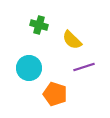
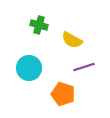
yellow semicircle: rotated 15 degrees counterclockwise
orange pentagon: moved 8 px right
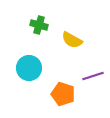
purple line: moved 9 px right, 9 px down
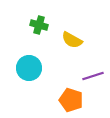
orange pentagon: moved 8 px right, 6 px down
